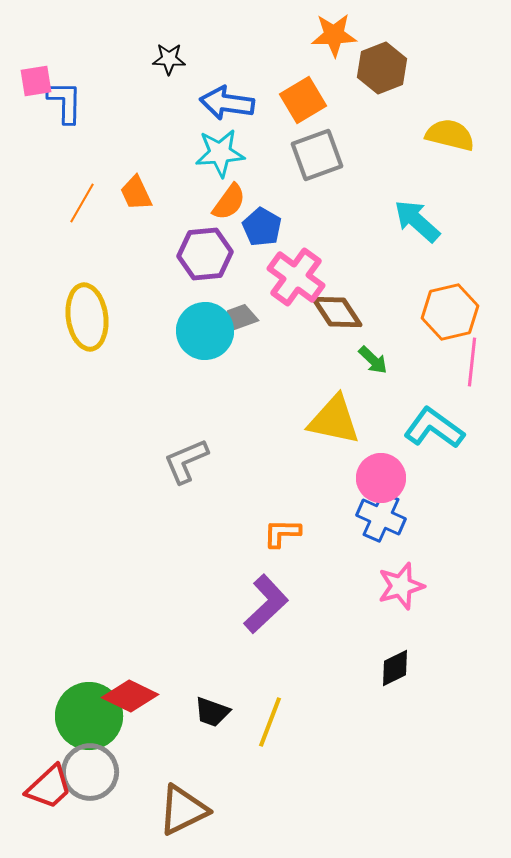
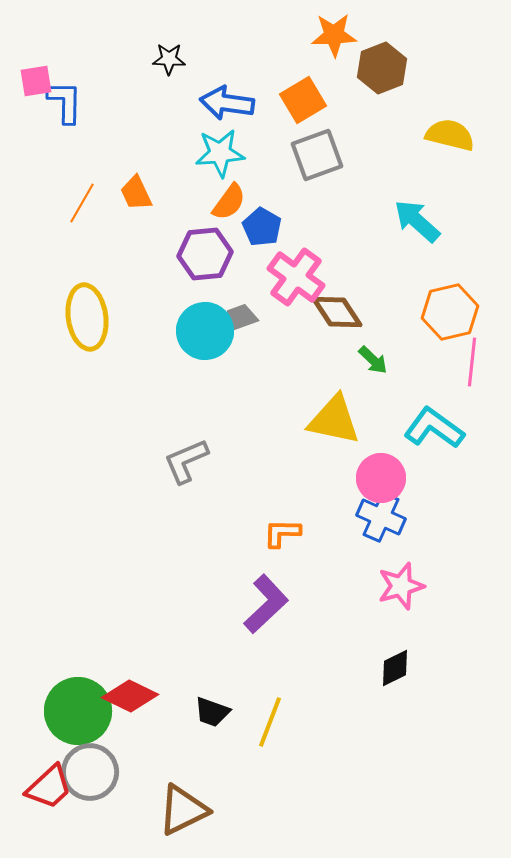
green circle: moved 11 px left, 5 px up
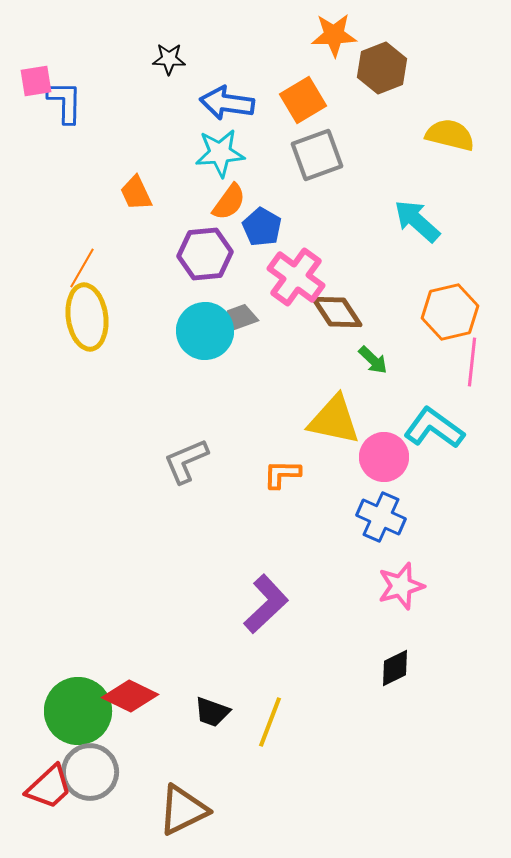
orange line: moved 65 px down
pink circle: moved 3 px right, 21 px up
orange L-shape: moved 59 px up
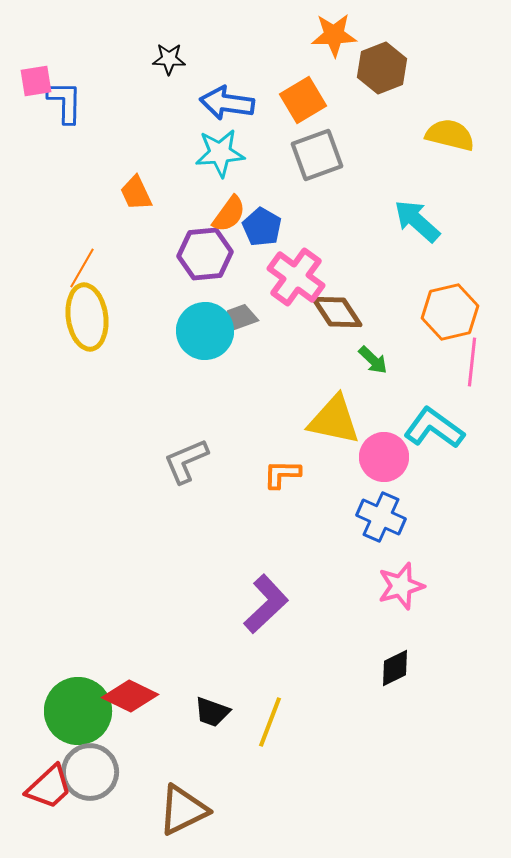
orange semicircle: moved 12 px down
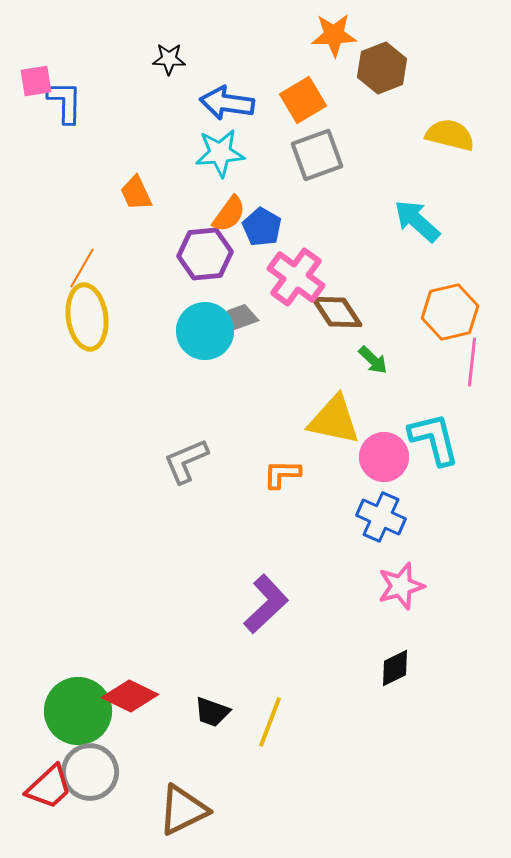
cyan L-shape: moved 11 px down; rotated 40 degrees clockwise
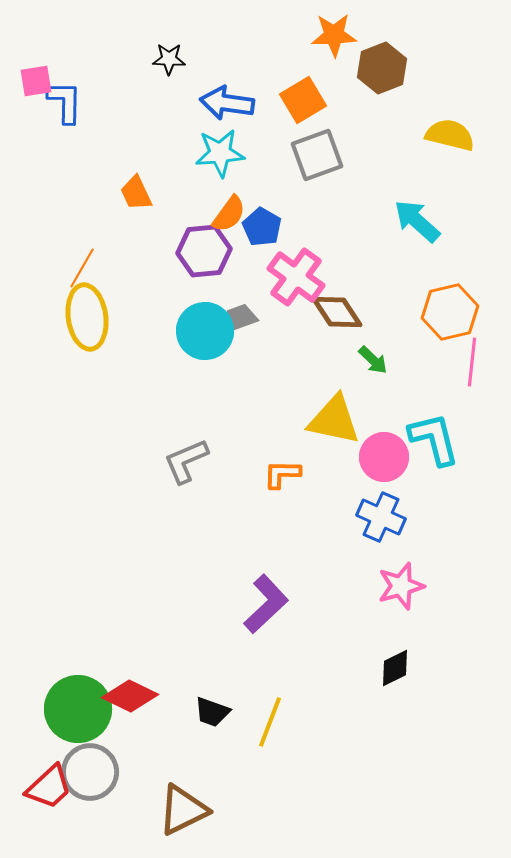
purple hexagon: moved 1 px left, 3 px up
green circle: moved 2 px up
